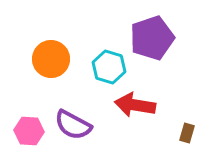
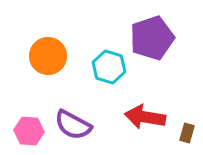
orange circle: moved 3 px left, 3 px up
red arrow: moved 10 px right, 12 px down
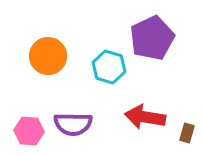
purple pentagon: rotated 6 degrees counterclockwise
purple semicircle: moved 1 px up; rotated 27 degrees counterclockwise
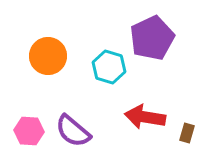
purple semicircle: moved 7 px down; rotated 39 degrees clockwise
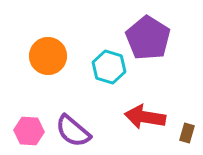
purple pentagon: moved 4 px left; rotated 15 degrees counterclockwise
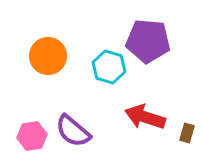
purple pentagon: moved 3 px down; rotated 27 degrees counterclockwise
red arrow: rotated 9 degrees clockwise
pink hexagon: moved 3 px right, 5 px down; rotated 12 degrees counterclockwise
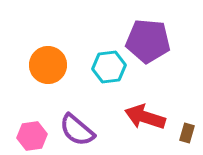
orange circle: moved 9 px down
cyan hexagon: rotated 24 degrees counterclockwise
purple semicircle: moved 4 px right, 1 px up
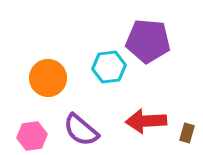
orange circle: moved 13 px down
red arrow: moved 1 px right, 4 px down; rotated 21 degrees counterclockwise
purple semicircle: moved 4 px right
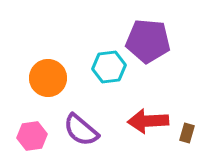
red arrow: moved 2 px right
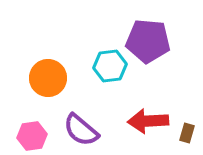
cyan hexagon: moved 1 px right, 1 px up
